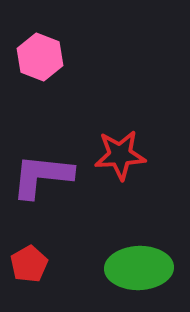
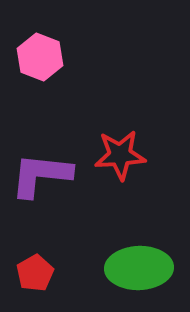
purple L-shape: moved 1 px left, 1 px up
red pentagon: moved 6 px right, 9 px down
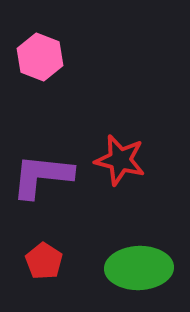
red star: moved 5 px down; rotated 18 degrees clockwise
purple L-shape: moved 1 px right, 1 px down
red pentagon: moved 9 px right, 12 px up; rotated 9 degrees counterclockwise
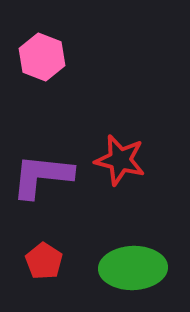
pink hexagon: moved 2 px right
green ellipse: moved 6 px left
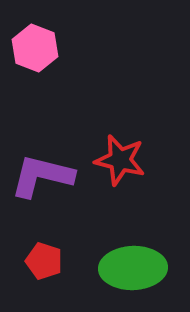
pink hexagon: moved 7 px left, 9 px up
purple L-shape: rotated 8 degrees clockwise
red pentagon: rotated 15 degrees counterclockwise
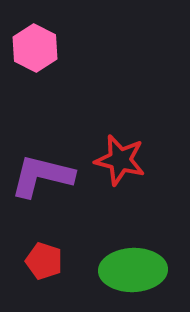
pink hexagon: rotated 6 degrees clockwise
green ellipse: moved 2 px down
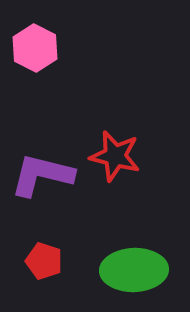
red star: moved 5 px left, 4 px up
purple L-shape: moved 1 px up
green ellipse: moved 1 px right
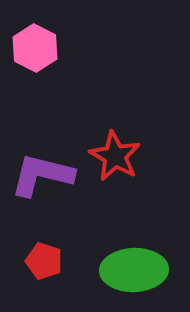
red star: rotated 15 degrees clockwise
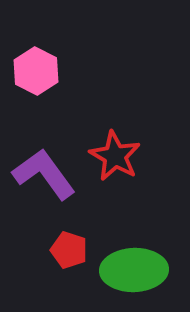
pink hexagon: moved 1 px right, 23 px down
purple L-shape: moved 2 px right, 1 px up; rotated 40 degrees clockwise
red pentagon: moved 25 px right, 11 px up
